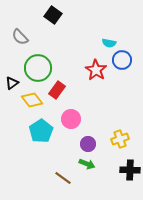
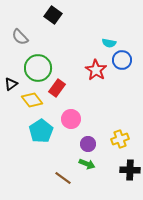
black triangle: moved 1 px left, 1 px down
red rectangle: moved 2 px up
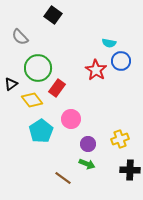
blue circle: moved 1 px left, 1 px down
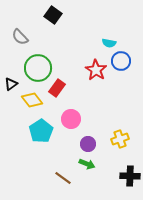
black cross: moved 6 px down
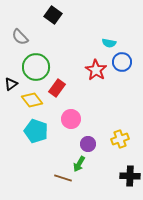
blue circle: moved 1 px right, 1 px down
green circle: moved 2 px left, 1 px up
cyan pentagon: moved 5 px left; rotated 20 degrees counterclockwise
green arrow: moved 8 px left; rotated 98 degrees clockwise
brown line: rotated 18 degrees counterclockwise
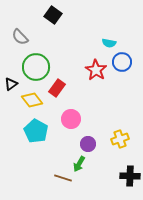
cyan pentagon: rotated 10 degrees clockwise
